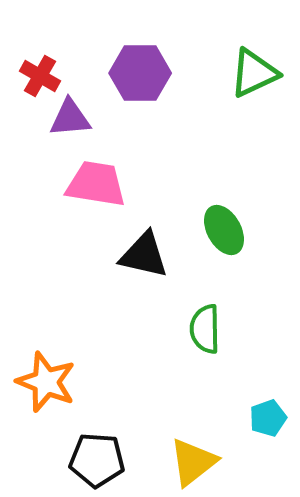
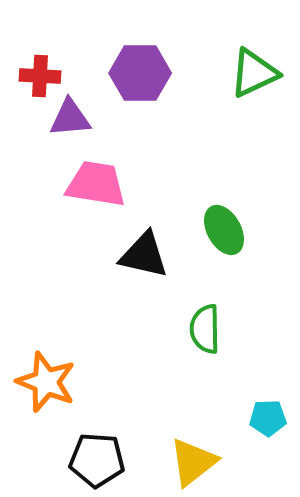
red cross: rotated 27 degrees counterclockwise
cyan pentagon: rotated 18 degrees clockwise
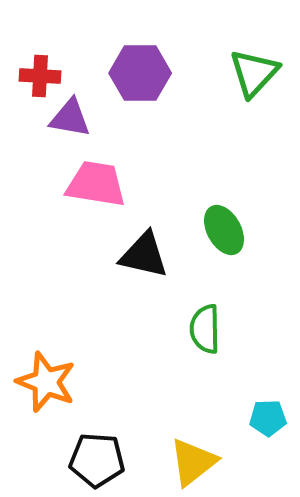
green triangle: rotated 22 degrees counterclockwise
purple triangle: rotated 15 degrees clockwise
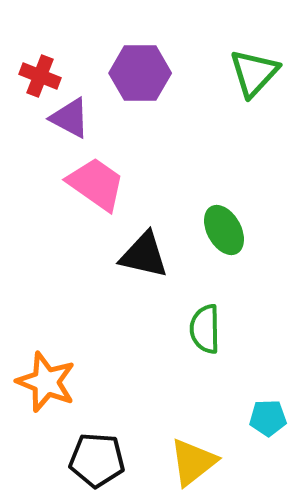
red cross: rotated 18 degrees clockwise
purple triangle: rotated 18 degrees clockwise
pink trapezoid: rotated 26 degrees clockwise
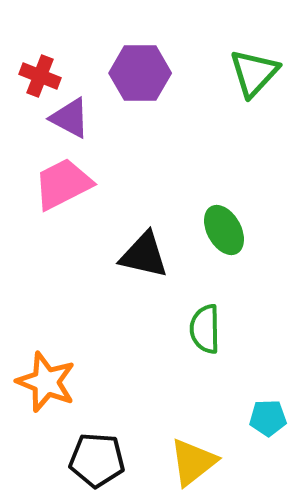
pink trapezoid: moved 33 px left; rotated 62 degrees counterclockwise
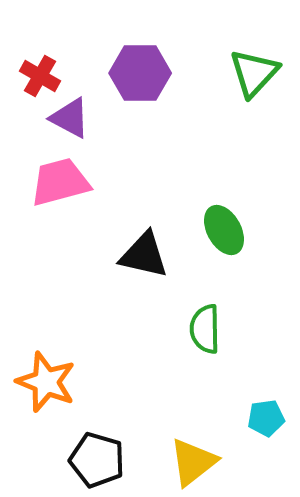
red cross: rotated 9 degrees clockwise
pink trapezoid: moved 3 px left, 2 px up; rotated 12 degrees clockwise
cyan pentagon: moved 2 px left; rotated 6 degrees counterclockwise
black pentagon: rotated 12 degrees clockwise
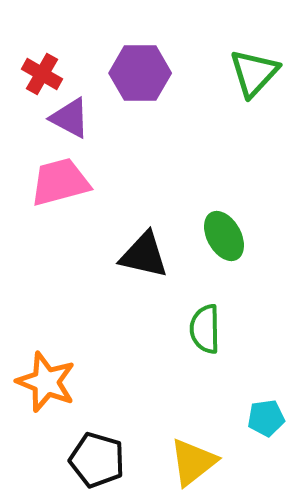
red cross: moved 2 px right, 2 px up
green ellipse: moved 6 px down
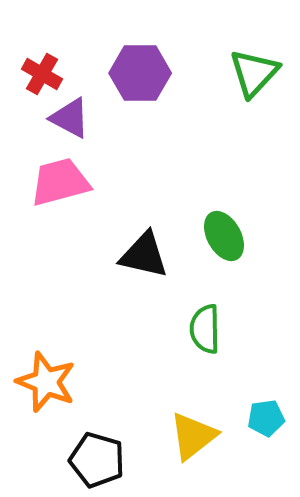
yellow triangle: moved 26 px up
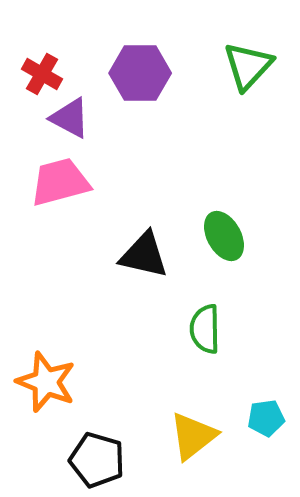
green triangle: moved 6 px left, 7 px up
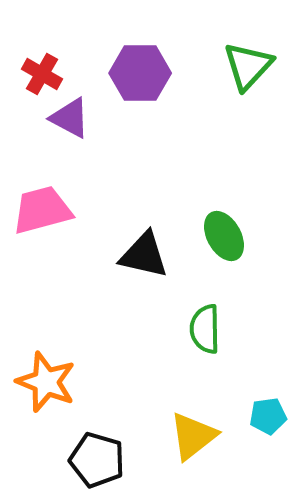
pink trapezoid: moved 18 px left, 28 px down
cyan pentagon: moved 2 px right, 2 px up
